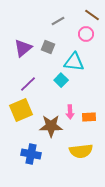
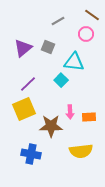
yellow square: moved 3 px right, 1 px up
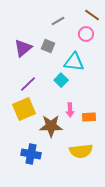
gray square: moved 1 px up
pink arrow: moved 2 px up
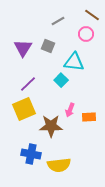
purple triangle: rotated 18 degrees counterclockwise
pink arrow: rotated 24 degrees clockwise
yellow semicircle: moved 22 px left, 14 px down
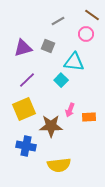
purple triangle: rotated 42 degrees clockwise
purple line: moved 1 px left, 4 px up
blue cross: moved 5 px left, 8 px up
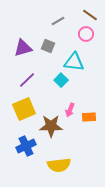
brown line: moved 2 px left
blue cross: rotated 36 degrees counterclockwise
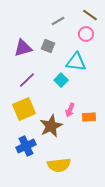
cyan triangle: moved 2 px right
brown star: rotated 25 degrees counterclockwise
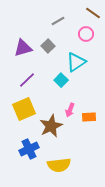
brown line: moved 3 px right, 2 px up
gray square: rotated 24 degrees clockwise
cyan triangle: rotated 40 degrees counterclockwise
blue cross: moved 3 px right, 3 px down
